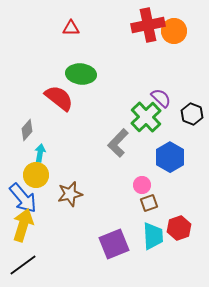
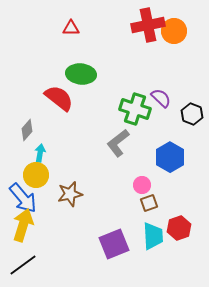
green cross: moved 11 px left, 8 px up; rotated 28 degrees counterclockwise
gray L-shape: rotated 8 degrees clockwise
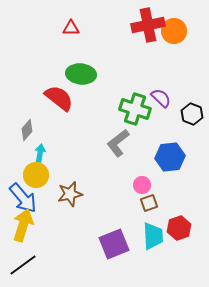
blue hexagon: rotated 24 degrees clockwise
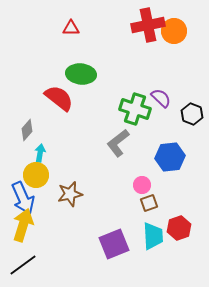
blue arrow: rotated 16 degrees clockwise
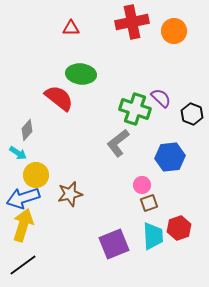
red cross: moved 16 px left, 3 px up
cyan arrow: moved 22 px left; rotated 114 degrees clockwise
blue arrow: rotated 96 degrees clockwise
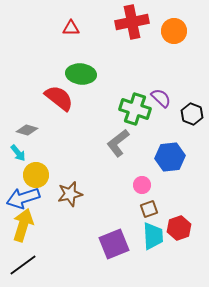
gray diamond: rotated 65 degrees clockwise
cyan arrow: rotated 18 degrees clockwise
brown square: moved 6 px down
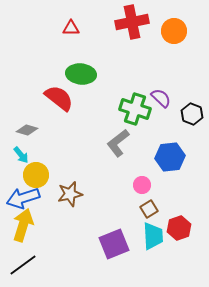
cyan arrow: moved 3 px right, 2 px down
brown square: rotated 12 degrees counterclockwise
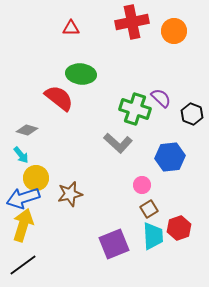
gray L-shape: rotated 100 degrees counterclockwise
yellow circle: moved 3 px down
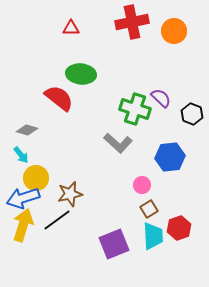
black line: moved 34 px right, 45 px up
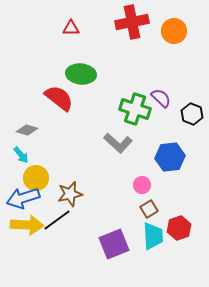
yellow arrow: moved 4 px right; rotated 76 degrees clockwise
